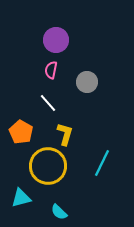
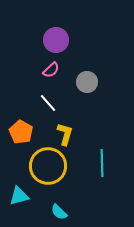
pink semicircle: rotated 144 degrees counterclockwise
cyan line: rotated 28 degrees counterclockwise
cyan triangle: moved 2 px left, 2 px up
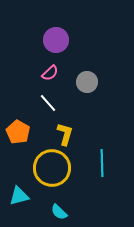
pink semicircle: moved 1 px left, 3 px down
orange pentagon: moved 3 px left
yellow circle: moved 4 px right, 2 px down
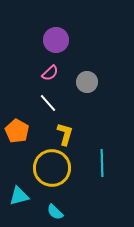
orange pentagon: moved 1 px left, 1 px up
cyan semicircle: moved 4 px left
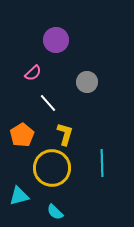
pink semicircle: moved 17 px left
orange pentagon: moved 5 px right, 4 px down; rotated 10 degrees clockwise
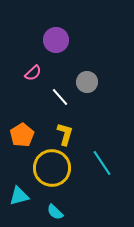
white line: moved 12 px right, 6 px up
cyan line: rotated 32 degrees counterclockwise
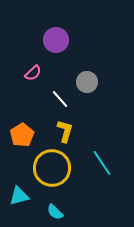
white line: moved 2 px down
yellow L-shape: moved 3 px up
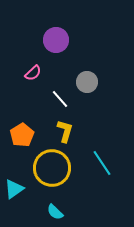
cyan triangle: moved 5 px left, 7 px up; rotated 20 degrees counterclockwise
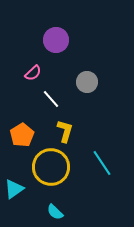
white line: moved 9 px left
yellow circle: moved 1 px left, 1 px up
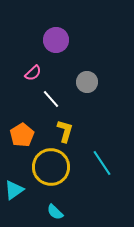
cyan triangle: moved 1 px down
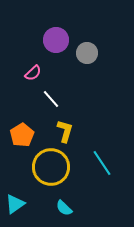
gray circle: moved 29 px up
cyan triangle: moved 1 px right, 14 px down
cyan semicircle: moved 9 px right, 4 px up
